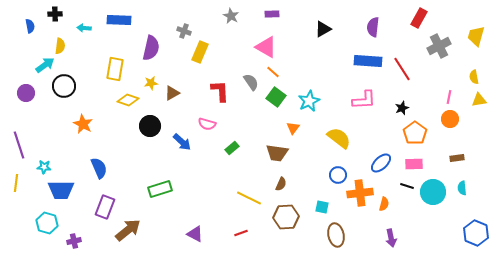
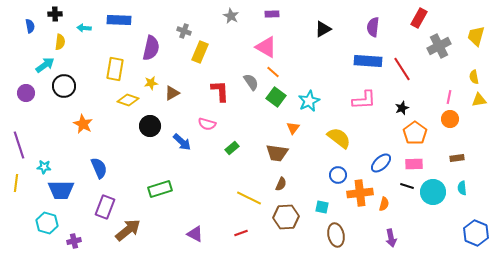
yellow semicircle at (60, 46): moved 4 px up
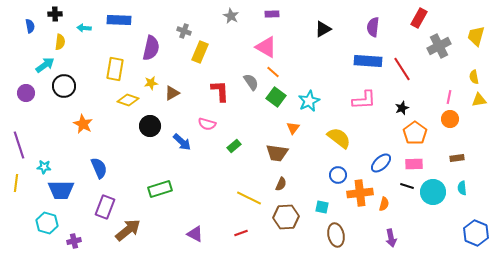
green rectangle at (232, 148): moved 2 px right, 2 px up
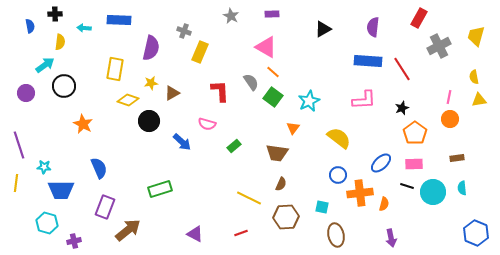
green square at (276, 97): moved 3 px left
black circle at (150, 126): moved 1 px left, 5 px up
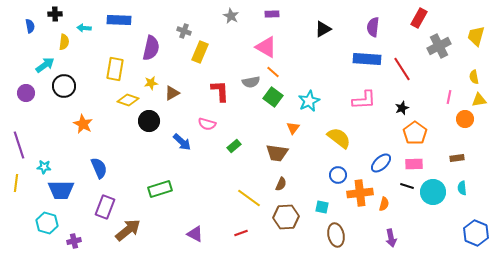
yellow semicircle at (60, 42): moved 4 px right
blue rectangle at (368, 61): moved 1 px left, 2 px up
gray semicircle at (251, 82): rotated 114 degrees clockwise
orange circle at (450, 119): moved 15 px right
yellow line at (249, 198): rotated 10 degrees clockwise
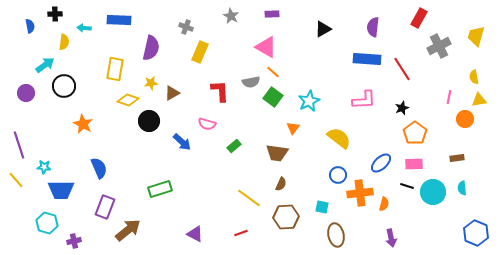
gray cross at (184, 31): moved 2 px right, 4 px up
yellow line at (16, 183): moved 3 px up; rotated 48 degrees counterclockwise
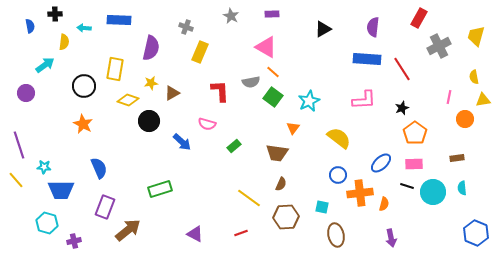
black circle at (64, 86): moved 20 px right
yellow triangle at (479, 100): moved 4 px right
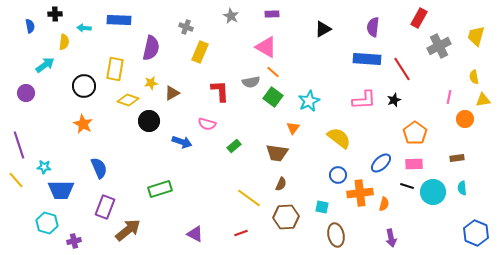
black star at (402, 108): moved 8 px left, 8 px up
blue arrow at (182, 142): rotated 24 degrees counterclockwise
